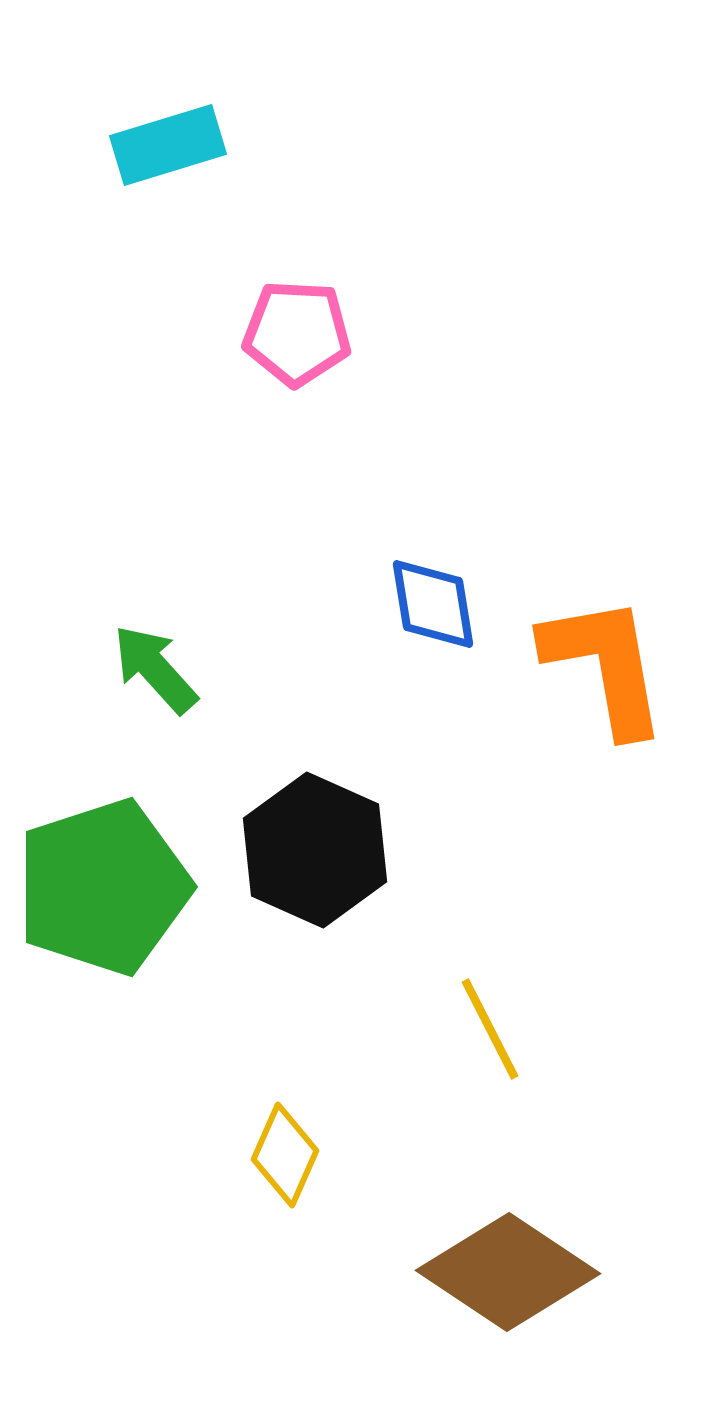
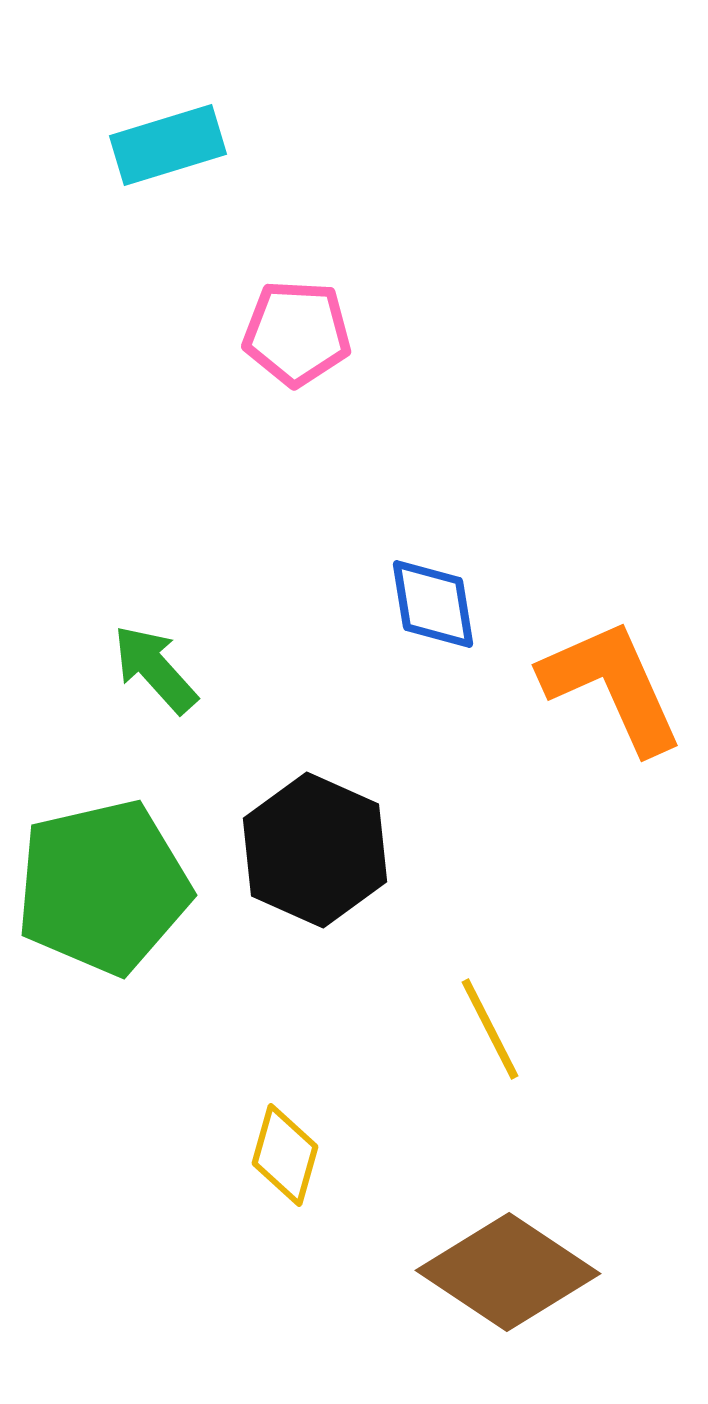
orange L-shape: moved 7 px right, 21 px down; rotated 14 degrees counterclockwise
green pentagon: rotated 5 degrees clockwise
yellow diamond: rotated 8 degrees counterclockwise
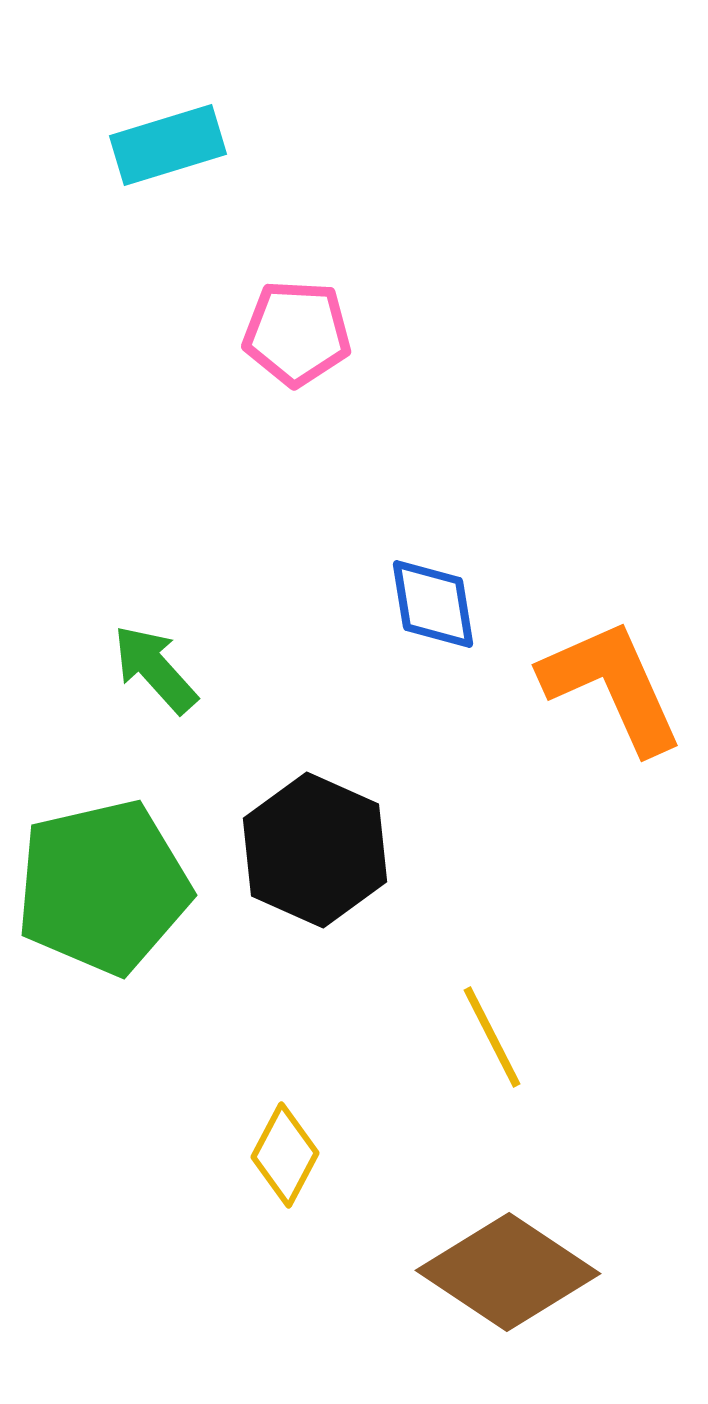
yellow line: moved 2 px right, 8 px down
yellow diamond: rotated 12 degrees clockwise
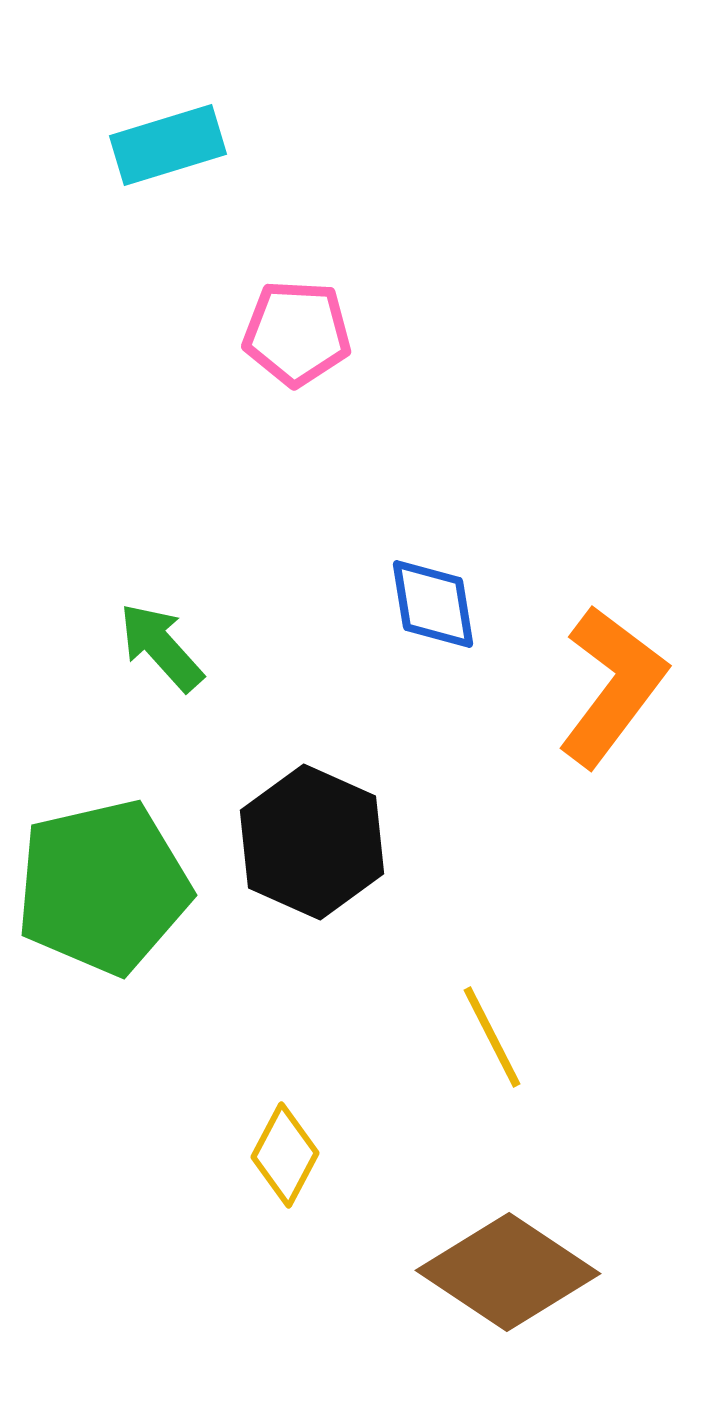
green arrow: moved 6 px right, 22 px up
orange L-shape: rotated 61 degrees clockwise
black hexagon: moved 3 px left, 8 px up
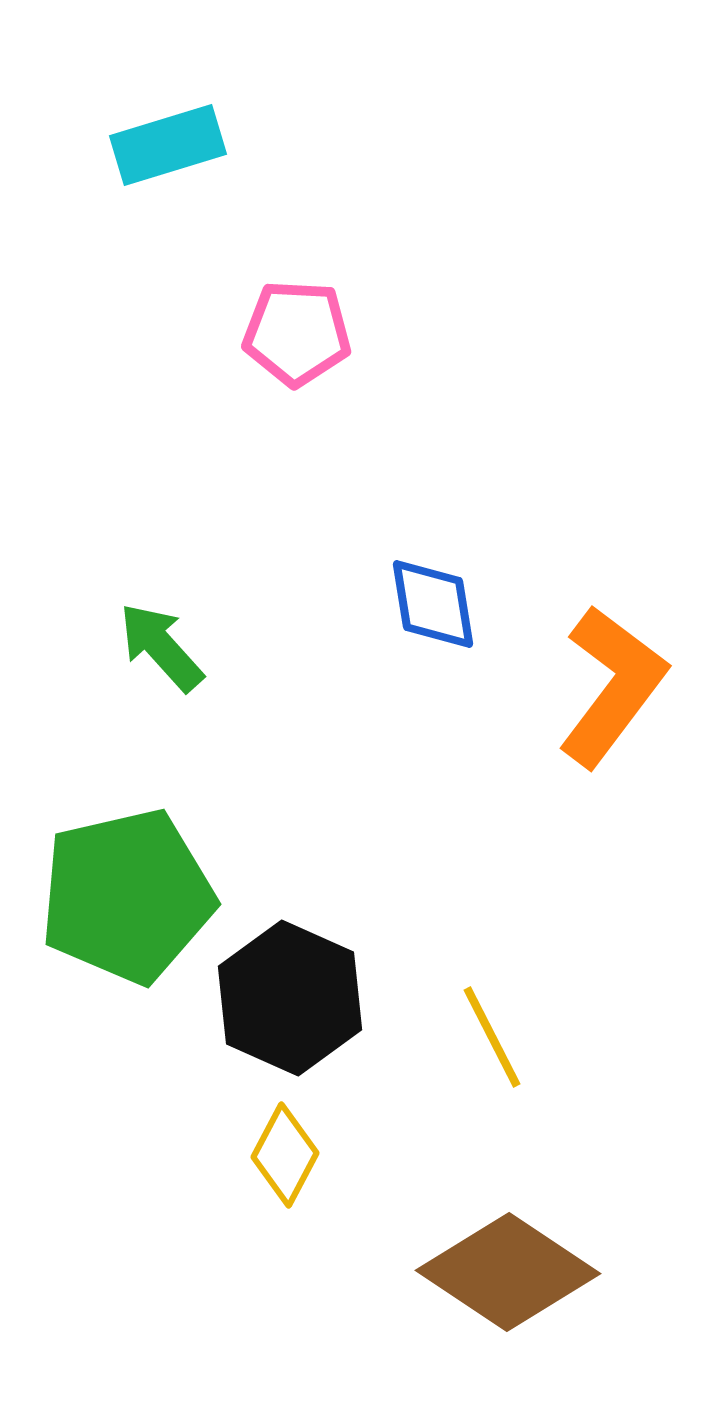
black hexagon: moved 22 px left, 156 px down
green pentagon: moved 24 px right, 9 px down
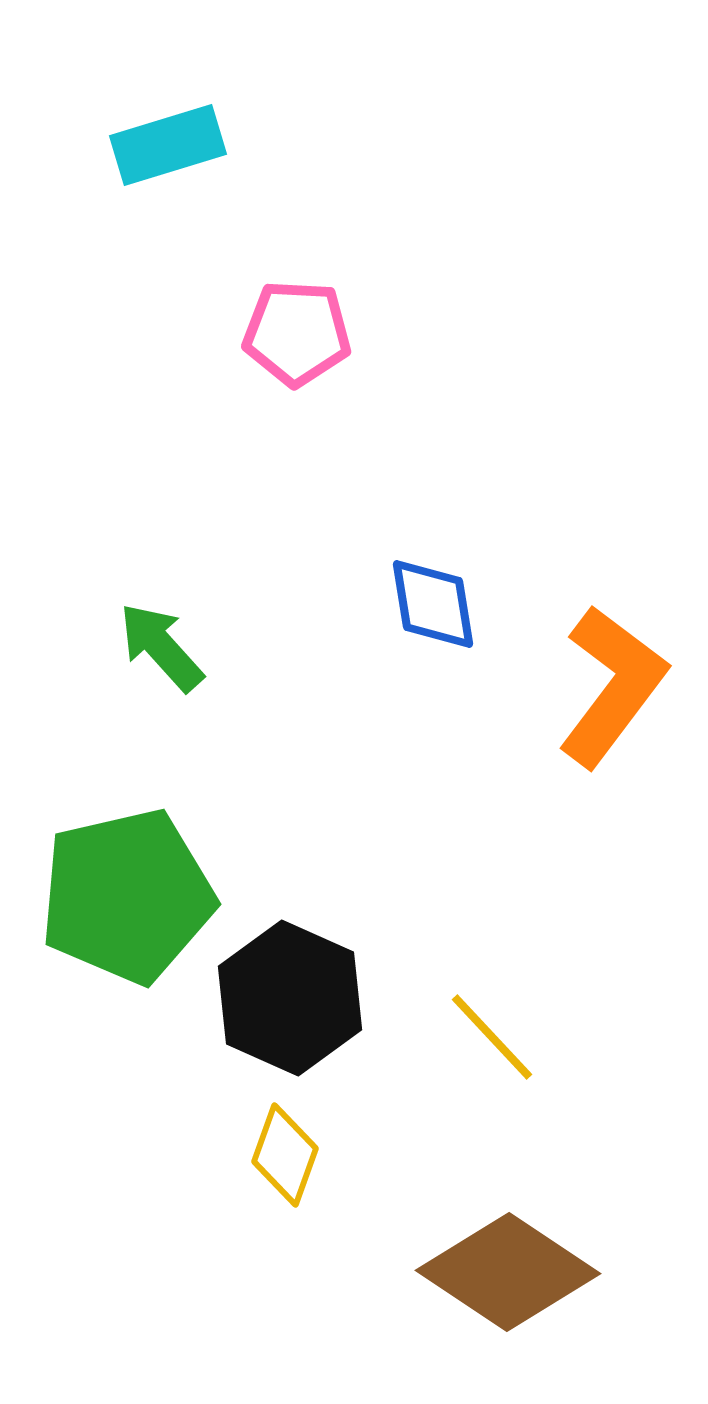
yellow line: rotated 16 degrees counterclockwise
yellow diamond: rotated 8 degrees counterclockwise
